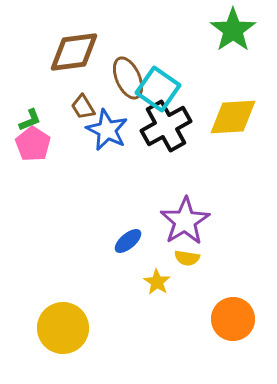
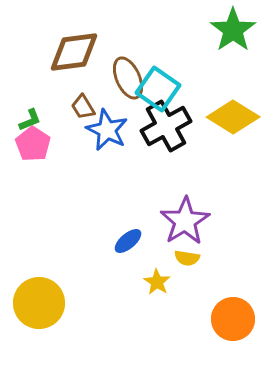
yellow diamond: rotated 36 degrees clockwise
yellow circle: moved 24 px left, 25 px up
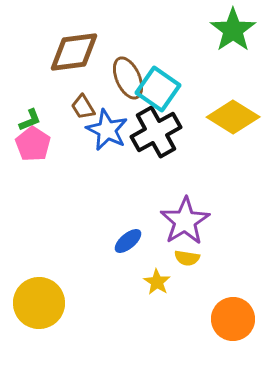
black cross: moved 10 px left, 6 px down
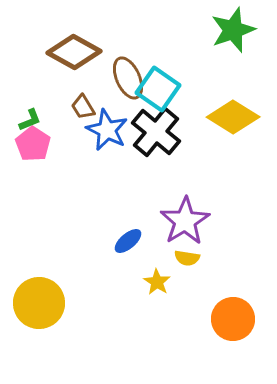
green star: rotated 15 degrees clockwise
brown diamond: rotated 36 degrees clockwise
black cross: rotated 21 degrees counterclockwise
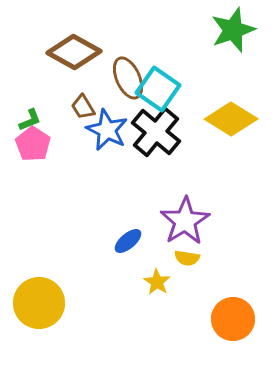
yellow diamond: moved 2 px left, 2 px down
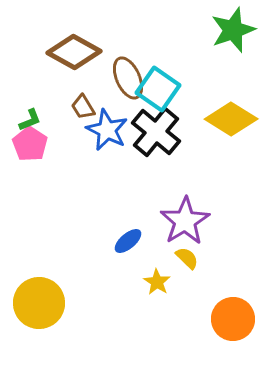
pink pentagon: moved 3 px left
yellow semicircle: rotated 145 degrees counterclockwise
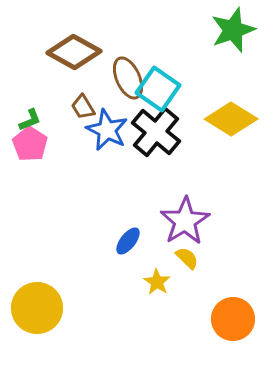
blue ellipse: rotated 12 degrees counterclockwise
yellow circle: moved 2 px left, 5 px down
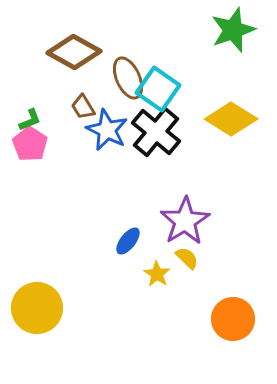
yellow star: moved 8 px up
